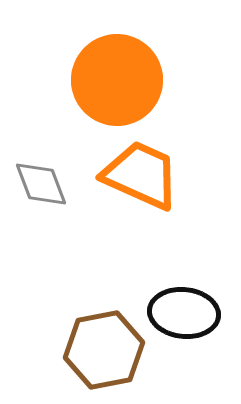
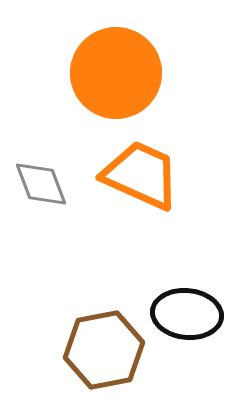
orange circle: moved 1 px left, 7 px up
black ellipse: moved 3 px right, 1 px down
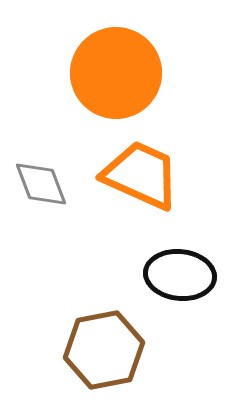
black ellipse: moved 7 px left, 39 px up
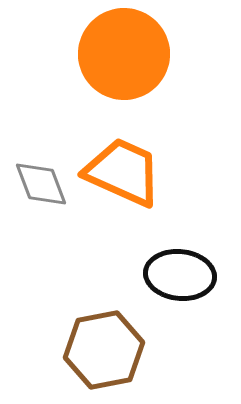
orange circle: moved 8 px right, 19 px up
orange trapezoid: moved 18 px left, 3 px up
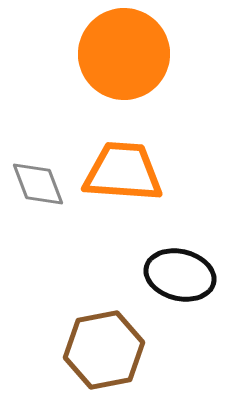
orange trapezoid: rotated 20 degrees counterclockwise
gray diamond: moved 3 px left
black ellipse: rotated 8 degrees clockwise
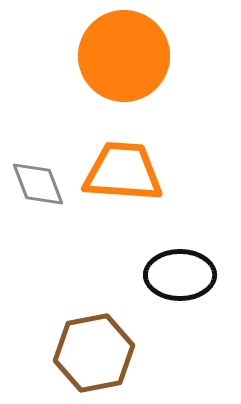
orange circle: moved 2 px down
black ellipse: rotated 14 degrees counterclockwise
brown hexagon: moved 10 px left, 3 px down
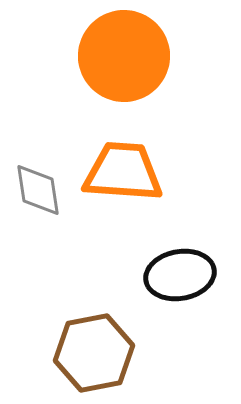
gray diamond: moved 6 px down; rotated 12 degrees clockwise
black ellipse: rotated 10 degrees counterclockwise
